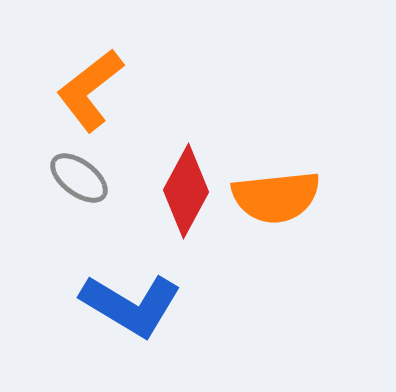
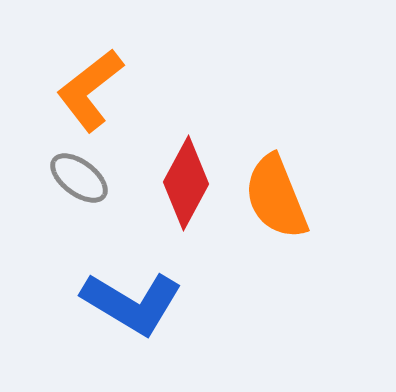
red diamond: moved 8 px up
orange semicircle: rotated 74 degrees clockwise
blue L-shape: moved 1 px right, 2 px up
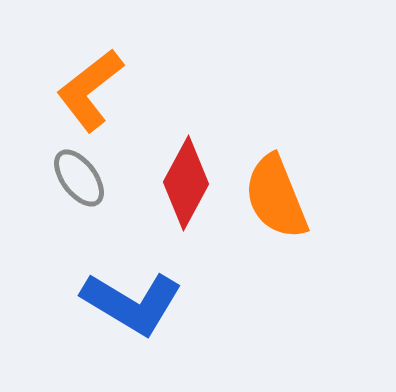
gray ellipse: rotated 16 degrees clockwise
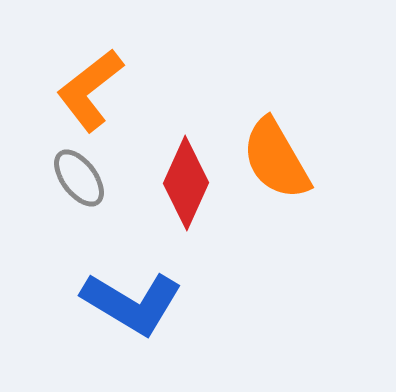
red diamond: rotated 4 degrees counterclockwise
orange semicircle: moved 38 px up; rotated 8 degrees counterclockwise
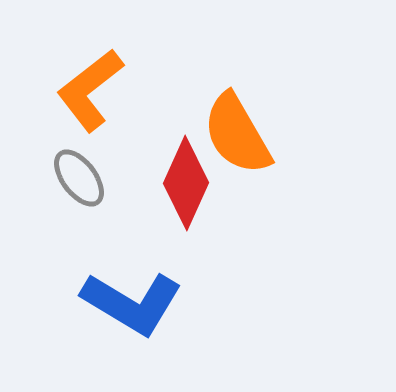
orange semicircle: moved 39 px left, 25 px up
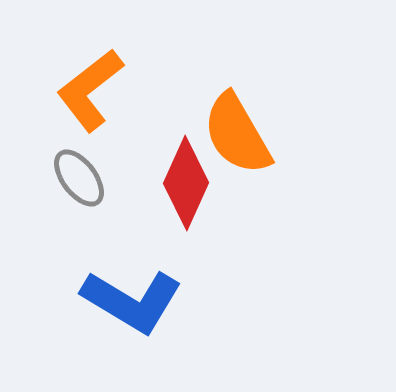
blue L-shape: moved 2 px up
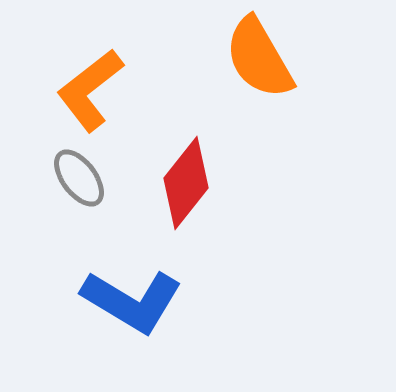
orange semicircle: moved 22 px right, 76 px up
red diamond: rotated 14 degrees clockwise
